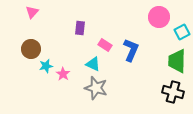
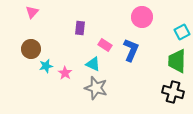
pink circle: moved 17 px left
pink star: moved 2 px right, 1 px up
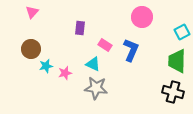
pink star: rotated 24 degrees clockwise
gray star: rotated 10 degrees counterclockwise
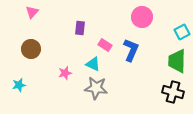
cyan star: moved 27 px left, 19 px down
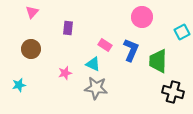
purple rectangle: moved 12 px left
green trapezoid: moved 19 px left
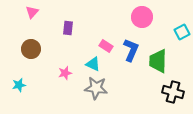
pink rectangle: moved 1 px right, 1 px down
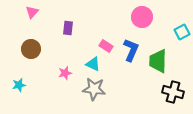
gray star: moved 2 px left, 1 px down
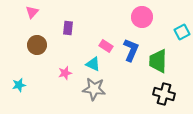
brown circle: moved 6 px right, 4 px up
black cross: moved 9 px left, 2 px down
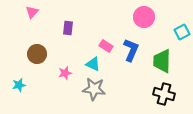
pink circle: moved 2 px right
brown circle: moved 9 px down
green trapezoid: moved 4 px right
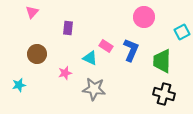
cyan triangle: moved 3 px left, 6 px up
